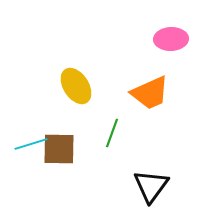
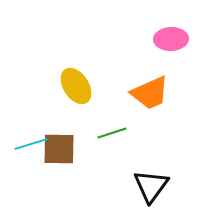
green line: rotated 52 degrees clockwise
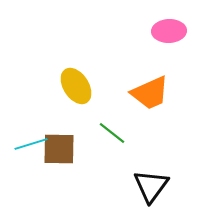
pink ellipse: moved 2 px left, 8 px up
green line: rotated 56 degrees clockwise
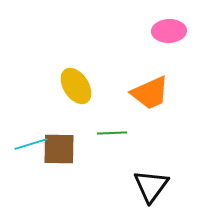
green line: rotated 40 degrees counterclockwise
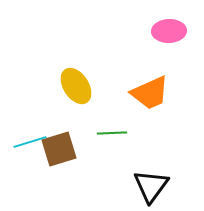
cyan line: moved 1 px left, 2 px up
brown square: rotated 18 degrees counterclockwise
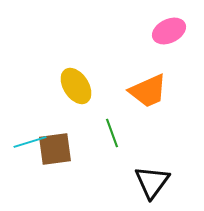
pink ellipse: rotated 24 degrees counterclockwise
orange trapezoid: moved 2 px left, 2 px up
green line: rotated 72 degrees clockwise
brown square: moved 4 px left; rotated 9 degrees clockwise
black triangle: moved 1 px right, 4 px up
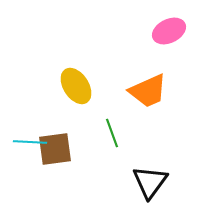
cyan line: rotated 20 degrees clockwise
black triangle: moved 2 px left
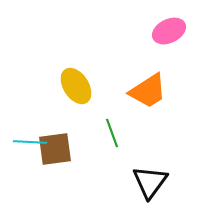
orange trapezoid: rotated 9 degrees counterclockwise
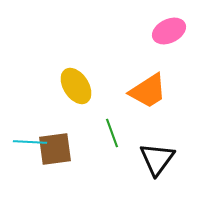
black triangle: moved 7 px right, 23 px up
